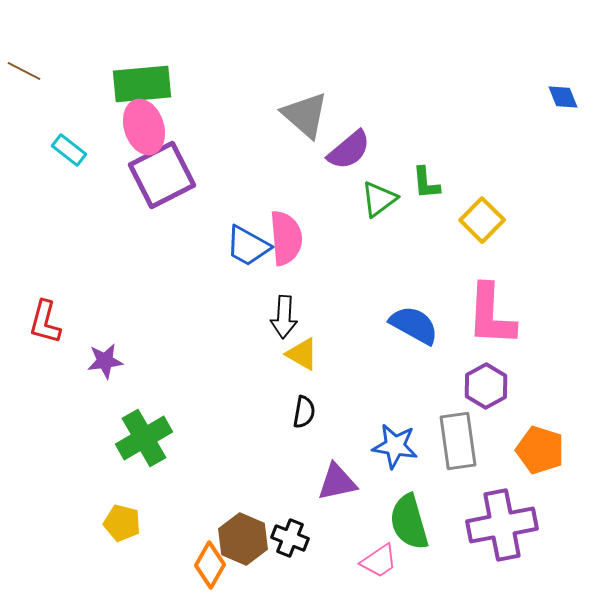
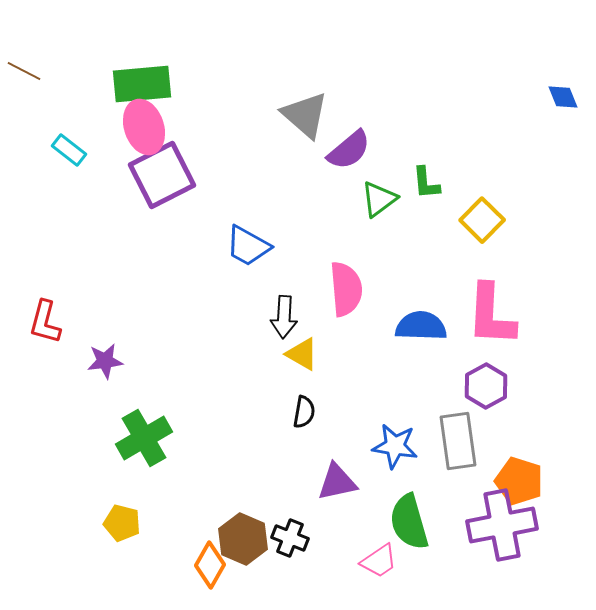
pink semicircle: moved 60 px right, 51 px down
blue semicircle: moved 7 px right, 1 px down; rotated 27 degrees counterclockwise
orange pentagon: moved 21 px left, 31 px down
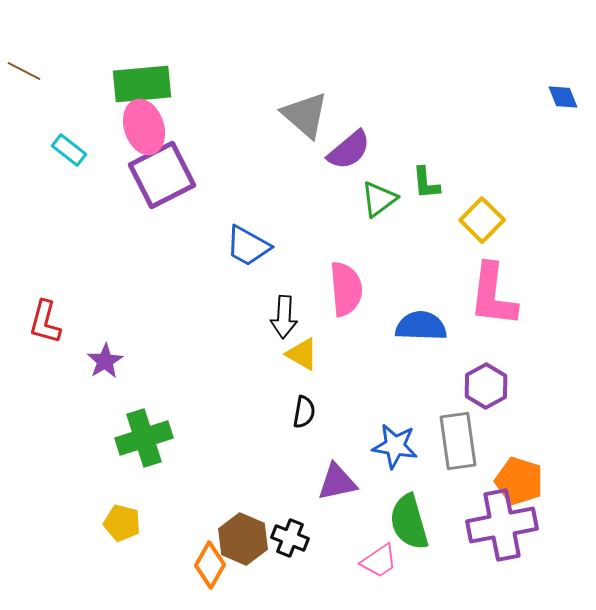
pink L-shape: moved 2 px right, 20 px up; rotated 4 degrees clockwise
purple star: rotated 24 degrees counterclockwise
green cross: rotated 12 degrees clockwise
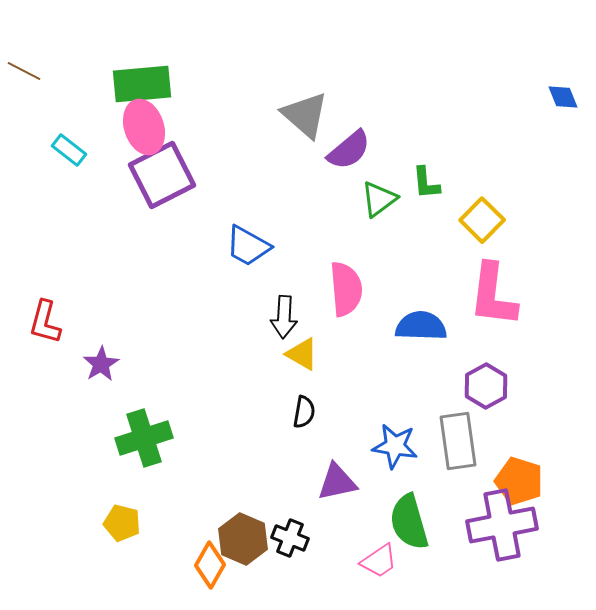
purple star: moved 4 px left, 3 px down
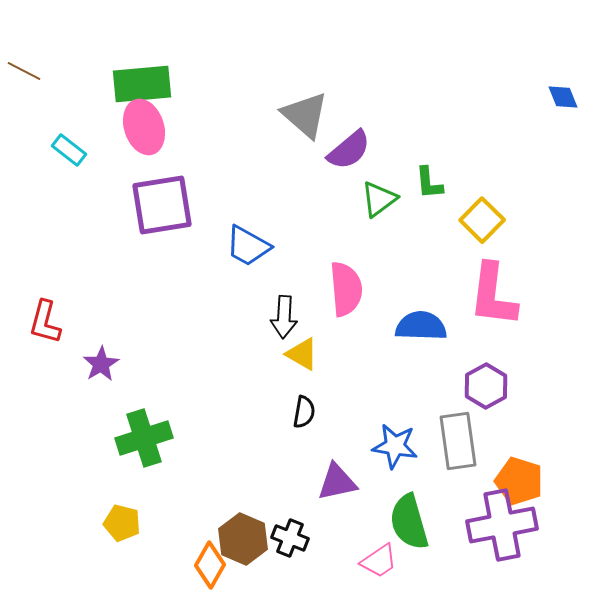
purple square: moved 30 px down; rotated 18 degrees clockwise
green L-shape: moved 3 px right
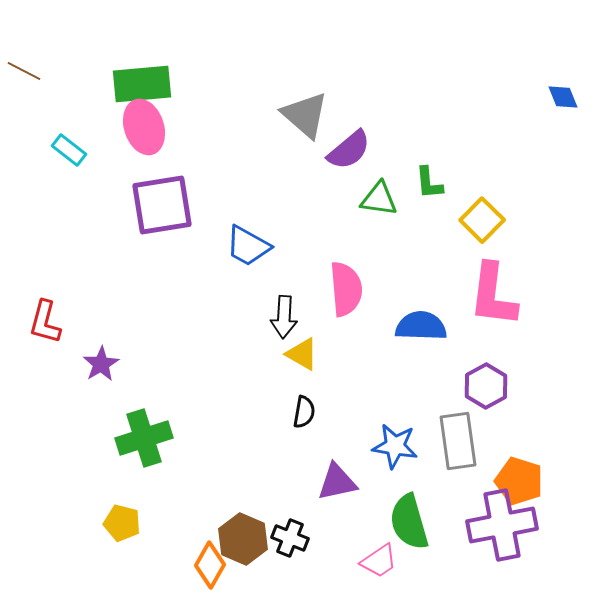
green triangle: rotated 45 degrees clockwise
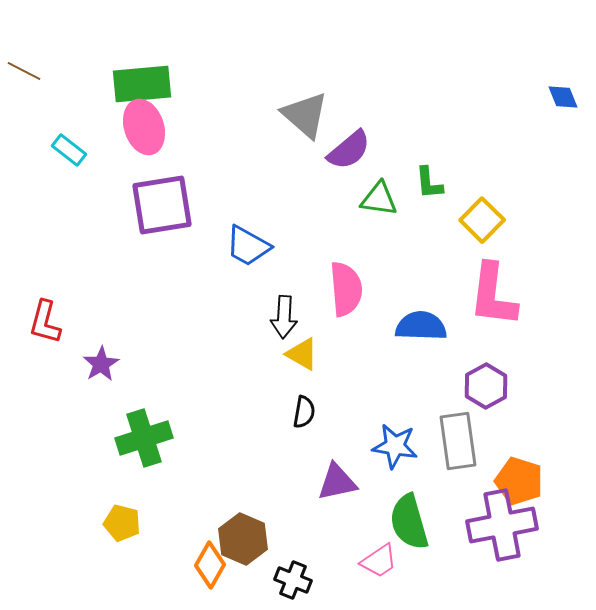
black cross: moved 3 px right, 42 px down
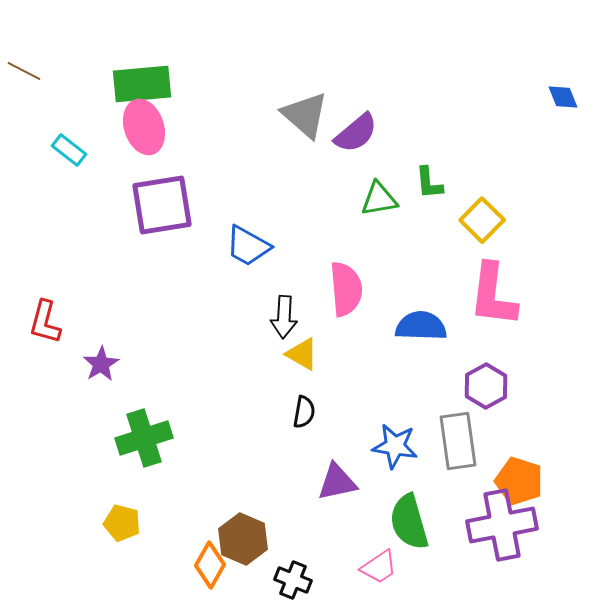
purple semicircle: moved 7 px right, 17 px up
green triangle: rotated 18 degrees counterclockwise
pink trapezoid: moved 6 px down
